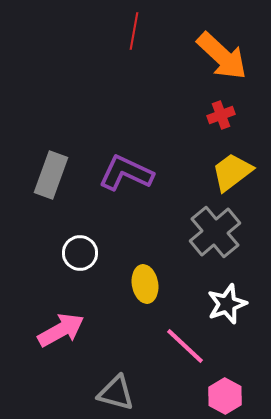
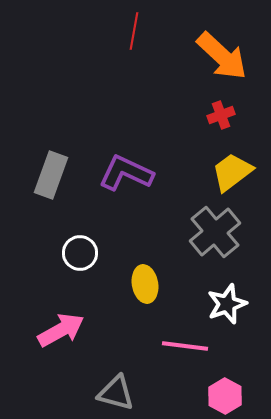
pink line: rotated 36 degrees counterclockwise
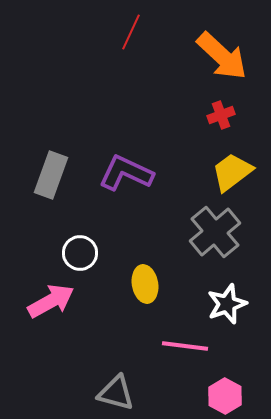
red line: moved 3 px left, 1 px down; rotated 15 degrees clockwise
pink arrow: moved 10 px left, 29 px up
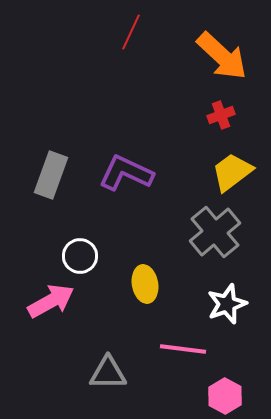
white circle: moved 3 px down
pink line: moved 2 px left, 3 px down
gray triangle: moved 8 px left, 20 px up; rotated 15 degrees counterclockwise
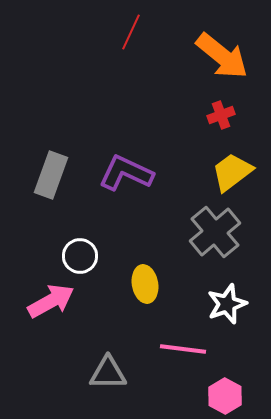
orange arrow: rotated 4 degrees counterclockwise
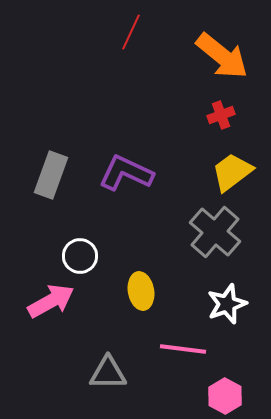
gray cross: rotated 9 degrees counterclockwise
yellow ellipse: moved 4 px left, 7 px down
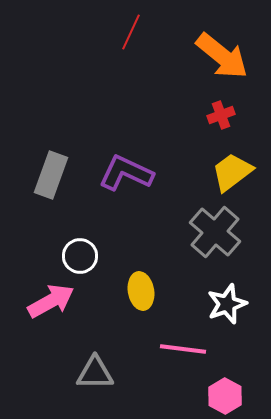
gray triangle: moved 13 px left
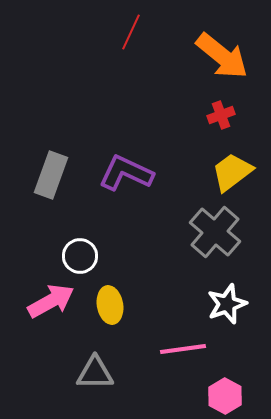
yellow ellipse: moved 31 px left, 14 px down
pink line: rotated 15 degrees counterclockwise
